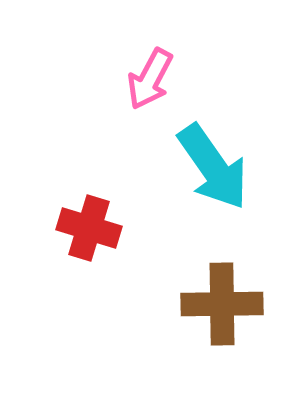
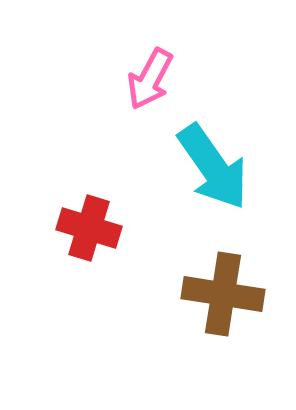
brown cross: moved 1 px right, 10 px up; rotated 10 degrees clockwise
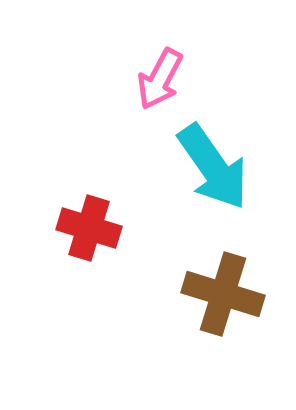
pink arrow: moved 10 px right
brown cross: rotated 8 degrees clockwise
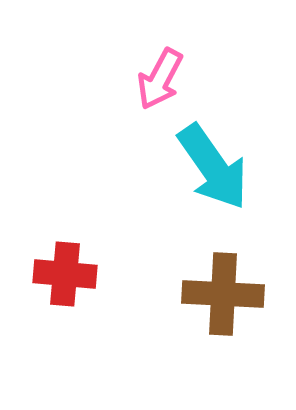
red cross: moved 24 px left, 46 px down; rotated 12 degrees counterclockwise
brown cross: rotated 14 degrees counterclockwise
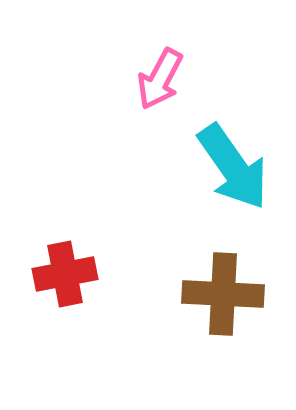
cyan arrow: moved 20 px right
red cross: rotated 16 degrees counterclockwise
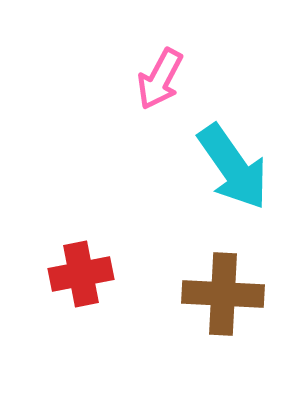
red cross: moved 16 px right
